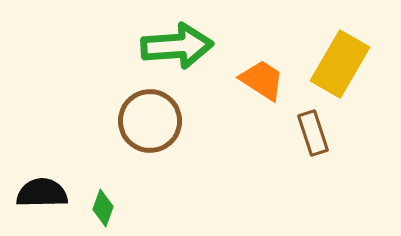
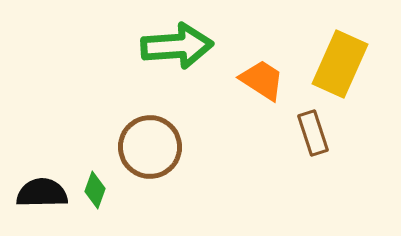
yellow rectangle: rotated 6 degrees counterclockwise
brown circle: moved 26 px down
green diamond: moved 8 px left, 18 px up
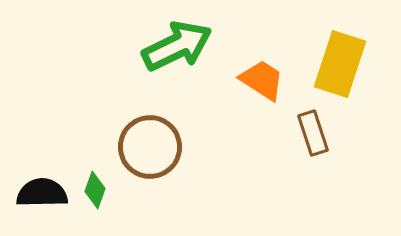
green arrow: rotated 22 degrees counterclockwise
yellow rectangle: rotated 6 degrees counterclockwise
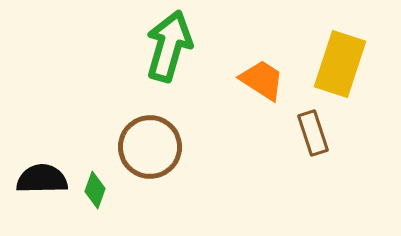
green arrow: moved 8 px left; rotated 48 degrees counterclockwise
black semicircle: moved 14 px up
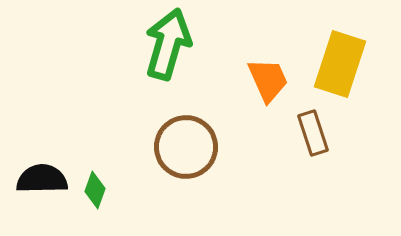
green arrow: moved 1 px left, 2 px up
orange trapezoid: moved 6 px right; rotated 33 degrees clockwise
brown circle: moved 36 px right
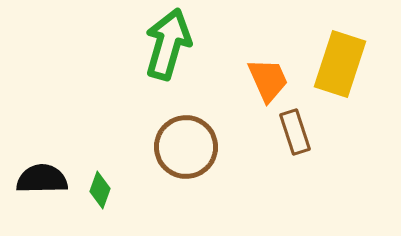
brown rectangle: moved 18 px left, 1 px up
green diamond: moved 5 px right
